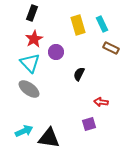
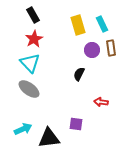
black rectangle: moved 1 px right, 2 px down; rotated 49 degrees counterclockwise
brown rectangle: rotated 56 degrees clockwise
purple circle: moved 36 px right, 2 px up
purple square: moved 13 px left; rotated 24 degrees clockwise
cyan arrow: moved 1 px left, 2 px up
black triangle: rotated 15 degrees counterclockwise
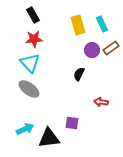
red star: rotated 24 degrees clockwise
brown rectangle: rotated 63 degrees clockwise
purple square: moved 4 px left, 1 px up
cyan arrow: moved 2 px right
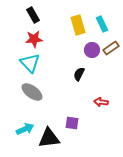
gray ellipse: moved 3 px right, 3 px down
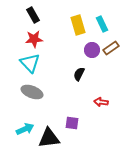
gray ellipse: rotated 15 degrees counterclockwise
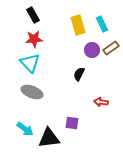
cyan arrow: rotated 60 degrees clockwise
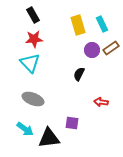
gray ellipse: moved 1 px right, 7 px down
